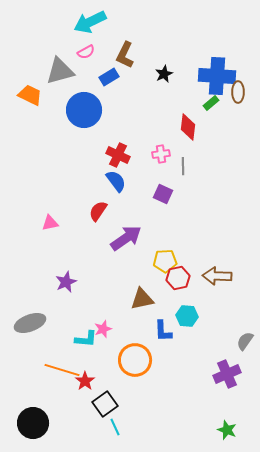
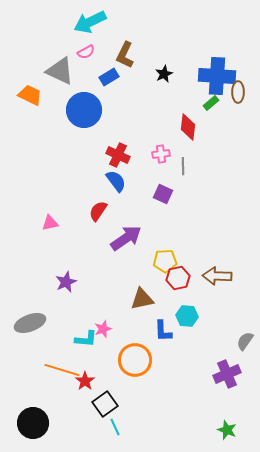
gray triangle: rotated 40 degrees clockwise
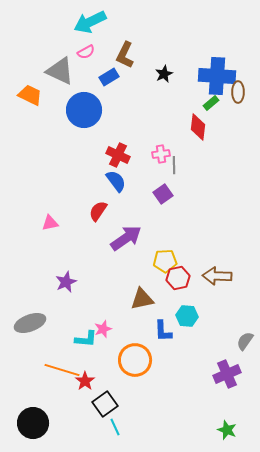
red diamond: moved 10 px right
gray line: moved 9 px left, 1 px up
purple square: rotated 30 degrees clockwise
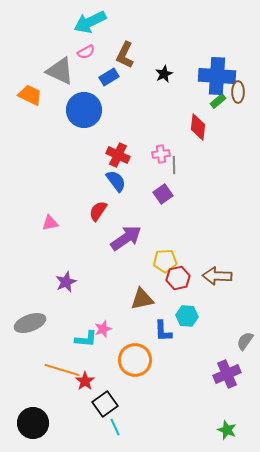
green rectangle: moved 7 px right, 2 px up
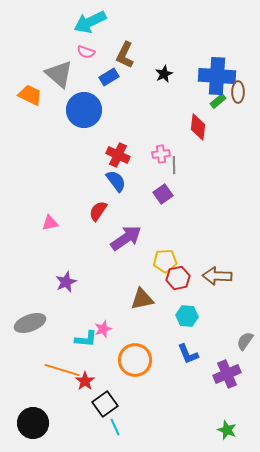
pink semicircle: rotated 48 degrees clockwise
gray triangle: moved 1 px left, 3 px down; rotated 16 degrees clockwise
blue L-shape: moved 25 px right, 23 px down; rotated 20 degrees counterclockwise
